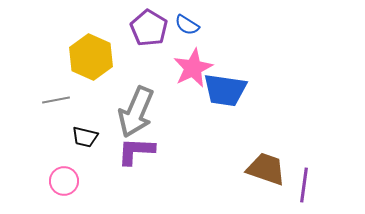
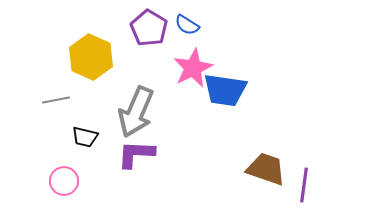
purple L-shape: moved 3 px down
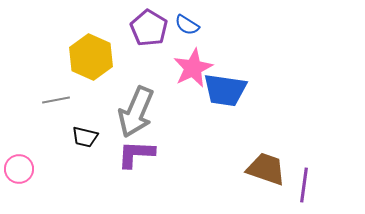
pink circle: moved 45 px left, 12 px up
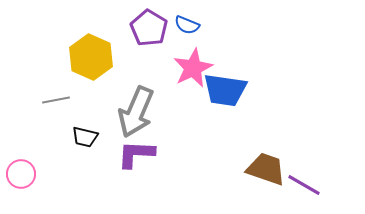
blue semicircle: rotated 10 degrees counterclockwise
pink circle: moved 2 px right, 5 px down
purple line: rotated 68 degrees counterclockwise
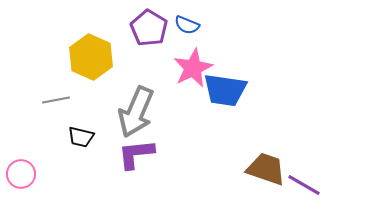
black trapezoid: moved 4 px left
purple L-shape: rotated 9 degrees counterclockwise
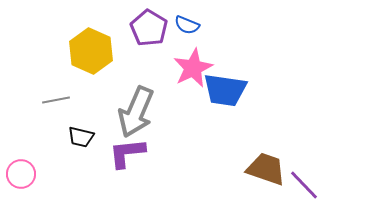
yellow hexagon: moved 6 px up
purple L-shape: moved 9 px left, 1 px up
purple line: rotated 16 degrees clockwise
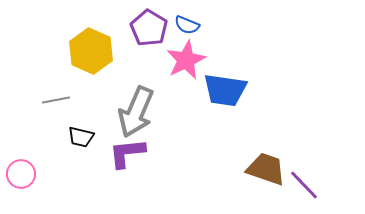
pink star: moved 7 px left, 8 px up
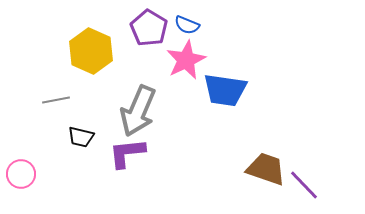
gray arrow: moved 2 px right, 1 px up
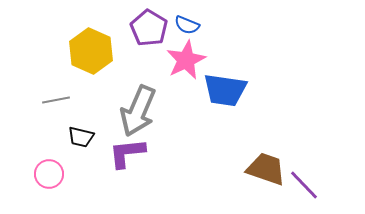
pink circle: moved 28 px right
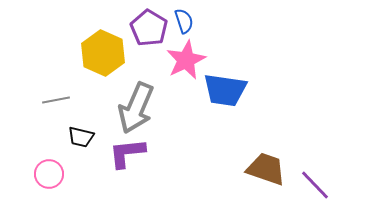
blue semicircle: moved 3 px left, 4 px up; rotated 130 degrees counterclockwise
yellow hexagon: moved 12 px right, 2 px down
gray arrow: moved 2 px left, 3 px up
purple line: moved 11 px right
